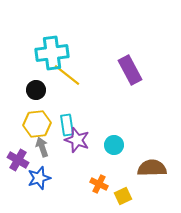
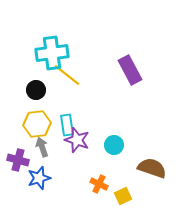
purple cross: rotated 15 degrees counterclockwise
brown semicircle: rotated 20 degrees clockwise
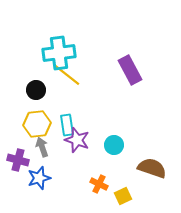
cyan cross: moved 7 px right
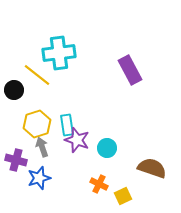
yellow line: moved 30 px left
black circle: moved 22 px left
yellow hexagon: rotated 12 degrees counterclockwise
cyan circle: moved 7 px left, 3 px down
purple cross: moved 2 px left
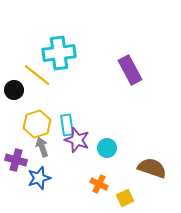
yellow square: moved 2 px right, 2 px down
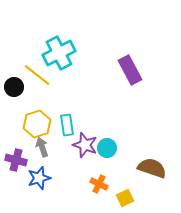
cyan cross: rotated 20 degrees counterclockwise
black circle: moved 3 px up
purple star: moved 8 px right, 5 px down
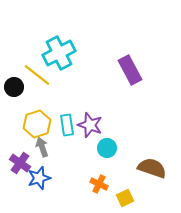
purple star: moved 5 px right, 20 px up
purple cross: moved 4 px right, 3 px down; rotated 20 degrees clockwise
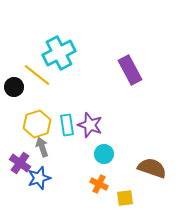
cyan circle: moved 3 px left, 6 px down
yellow square: rotated 18 degrees clockwise
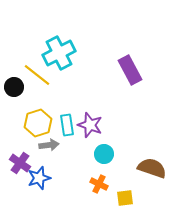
yellow hexagon: moved 1 px right, 1 px up
gray arrow: moved 7 px right, 2 px up; rotated 102 degrees clockwise
